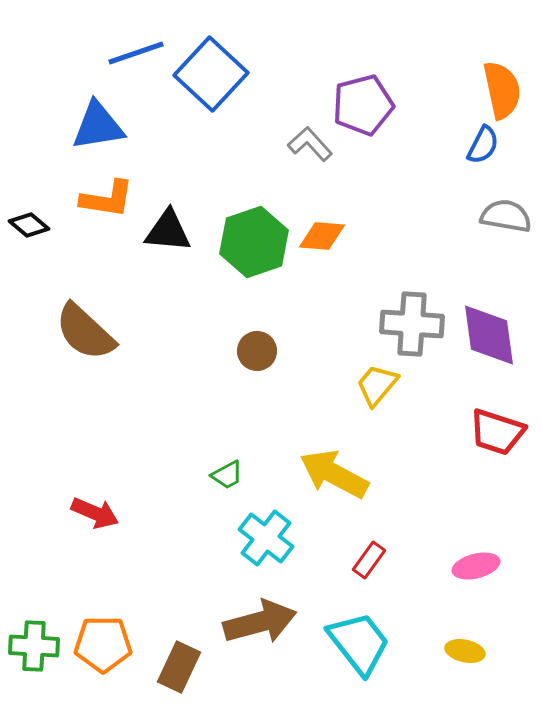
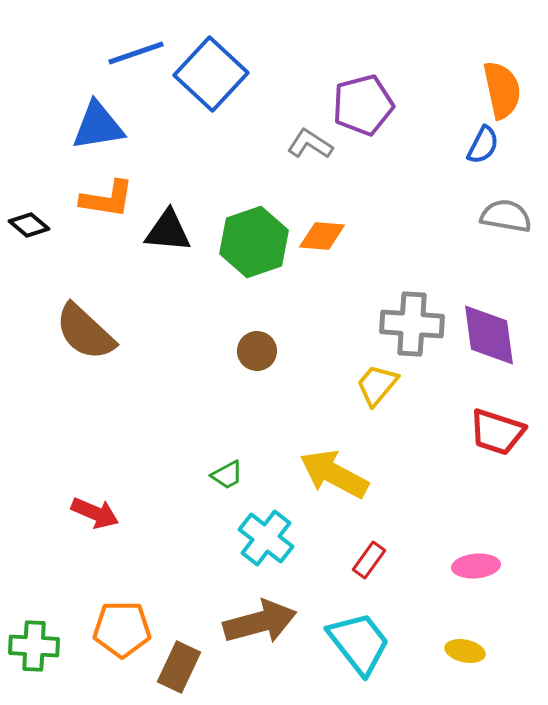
gray L-shape: rotated 15 degrees counterclockwise
pink ellipse: rotated 9 degrees clockwise
orange pentagon: moved 19 px right, 15 px up
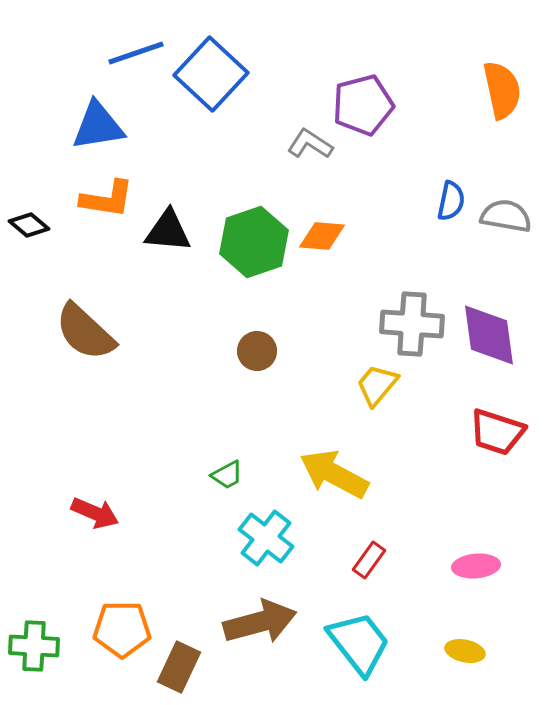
blue semicircle: moved 32 px left, 56 px down; rotated 15 degrees counterclockwise
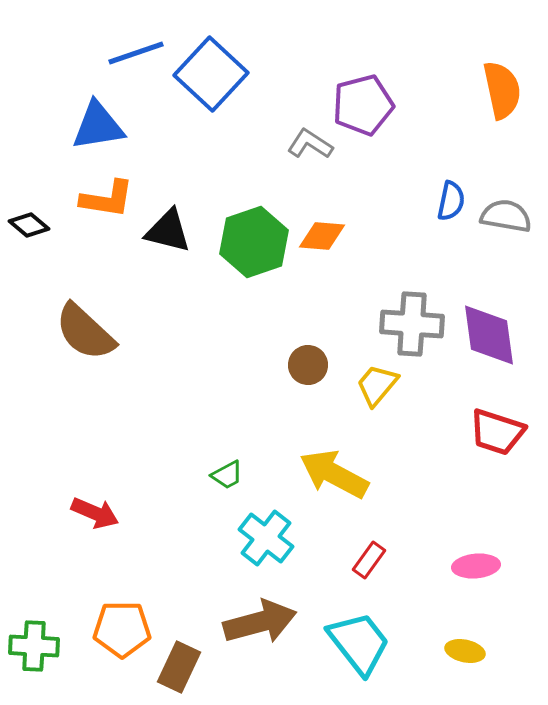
black triangle: rotated 9 degrees clockwise
brown circle: moved 51 px right, 14 px down
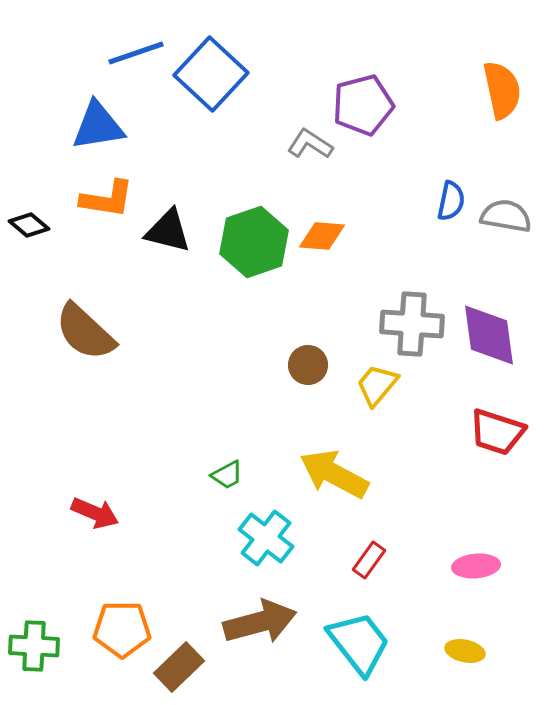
brown rectangle: rotated 21 degrees clockwise
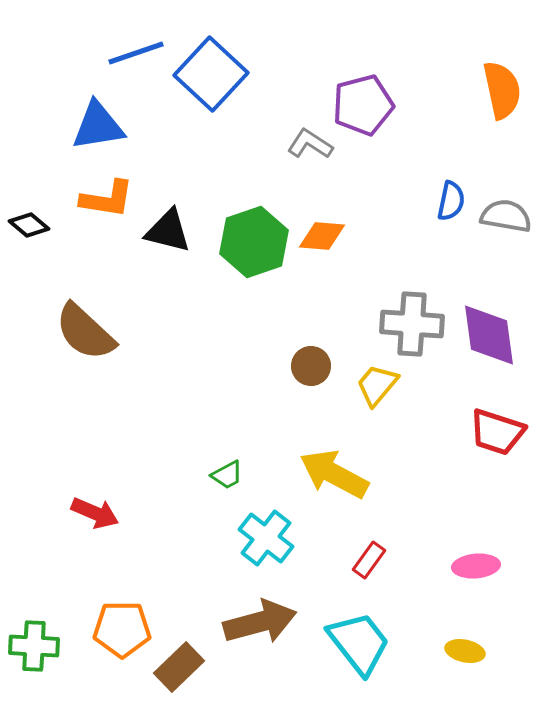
brown circle: moved 3 px right, 1 px down
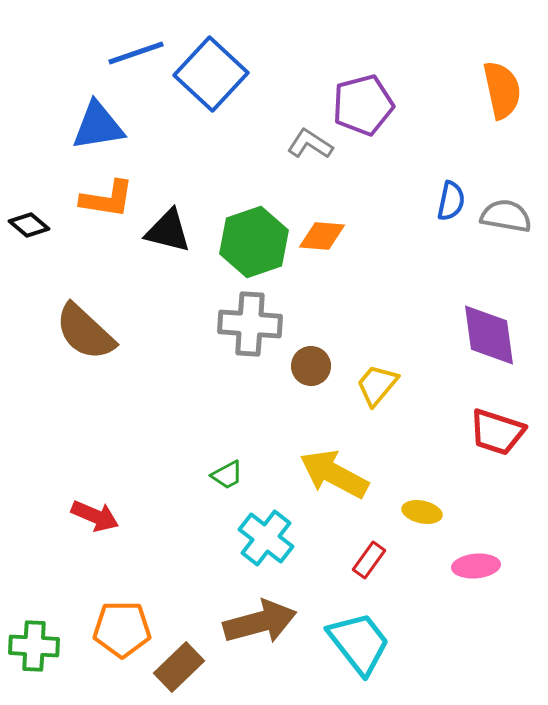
gray cross: moved 162 px left
red arrow: moved 3 px down
yellow ellipse: moved 43 px left, 139 px up
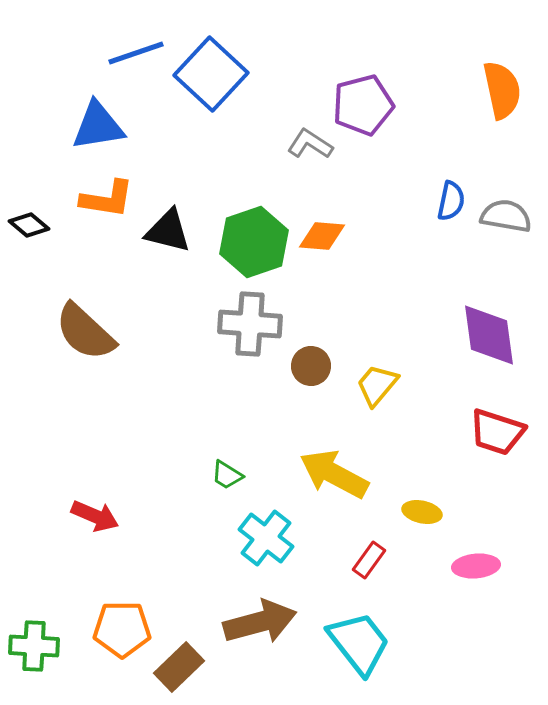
green trapezoid: rotated 60 degrees clockwise
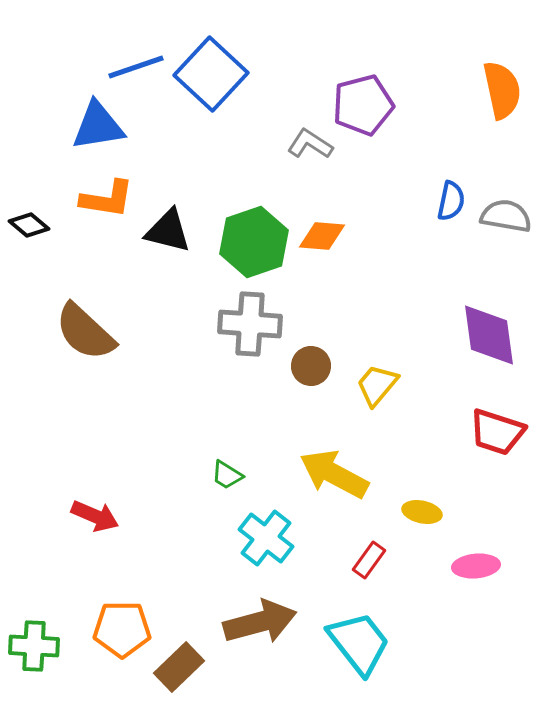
blue line: moved 14 px down
